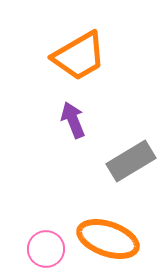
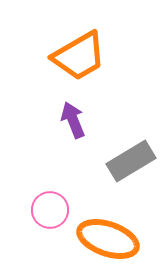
pink circle: moved 4 px right, 39 px up
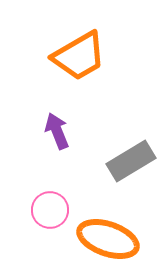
purple arrow: moved 16 px left, 11 px down
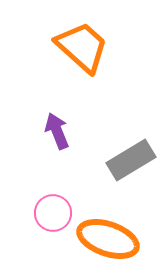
orange trapezoid: moved 3 px right, 9 px up; rotated 108 degrees counterclockwise
gray rectangle: moved 1 px up
pink circle: moved 3 px right, 3 px down
